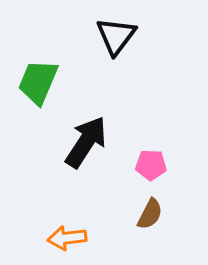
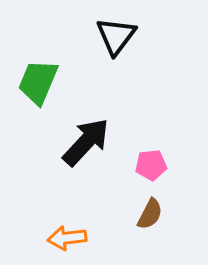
black arrow: rotated 10 degrees clockwise
pink pentagon: rotated 8 degrees counterclockwise
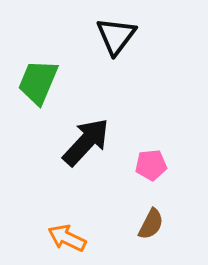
brown semicircle: moved 1 px right, 10 px down
orange arrow: rotated 33 degrees clockwise
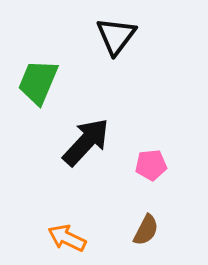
brown semicircle: moved 5 px left, 6 px down
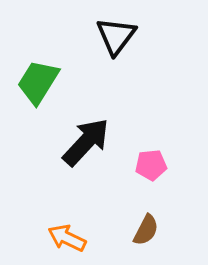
green trapezoid: rotated 9 degrees clockwise
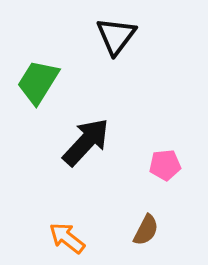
pink pentagon: moved 14 px right
orange arrow: rotated 12 degrees clockwise
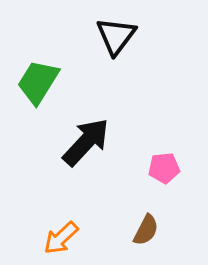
pink pentagon: moved 1 px left, 3 px down
orange arrow: moved 6 px left; rotated 81 degrees counterclockwise
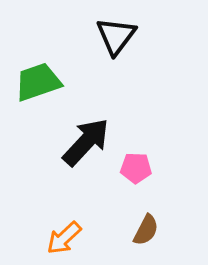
green trapezoid: rotated 39 degrees clockwise
pink pentagon: moved 28 px left; rotated 8 degrees clockwise
orange arrow: moved 3 px right
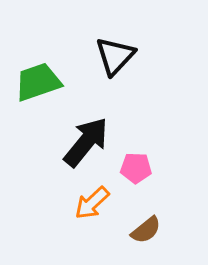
black triangle: moved 1 px left, 20 px down; rotated 6 degrees clockwise
black arrow: rotated 4 degrees counterclockwise
brown semicircle: rotated 24 degrees clockwise
orange arrow: moved 28 px right, 35 px up
